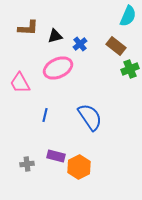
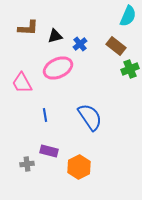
pink trapezoid: moved 2 px right
blue line: rotated 24 degrees counterclockwise
purple rectangle: moved 7 px left, 5 px up
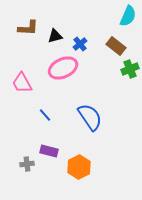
pink ellipse: moved 5 px right
blue line: rotated 32 degrees counterclockwise
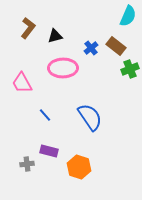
brown L-shape: rotated 55 degrees counterclockwise
blue cross: moved 11 px right, 4 px down
pink ellipse: rotated 24 degrees clockwise
orange hexagon: rotated 15 degrees counterclockwise
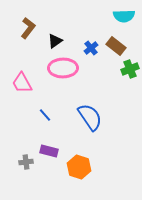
cyan semicircle: moved 4 px left; rotated 65 degrees clockwise
black triangle: moved 5 px down; rotated 21 degrees counterclockwise
gray cross: moved 1 px left, 2 px up
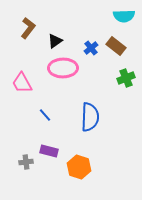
green cross: moved 4 px left, 9 px down
blue semicircle: rotated 36 degrees clockwise
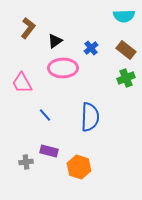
brown rectangle: moved 10 px right, 4 px down
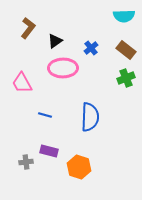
blue line: rotated 32 degrees counterclockwise
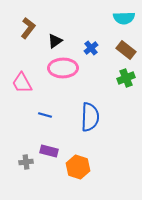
cyan semicircle: moved 2 px down
orange hexagon: moved 1 px left
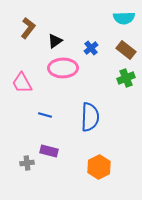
gray cross: moved 1 px right, 1 px down
orange hexagon: moved 21 px right; rotated 15 degrees clockwise
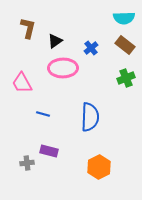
brown L-shape: rotated 25 degrees counterclockwise
brown rectangle: moved 1 px left, 5 px up
blue line: moved 2 px left, 1 px up
